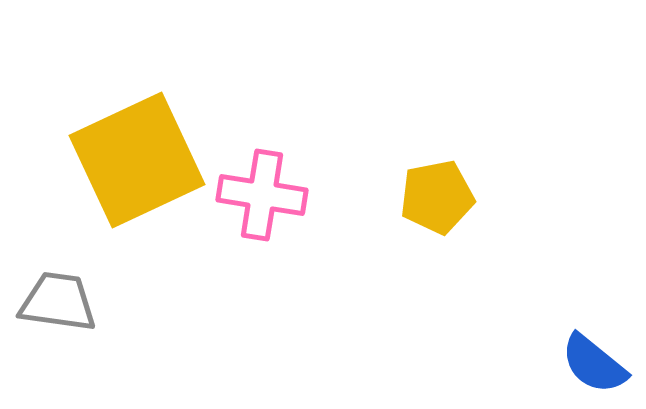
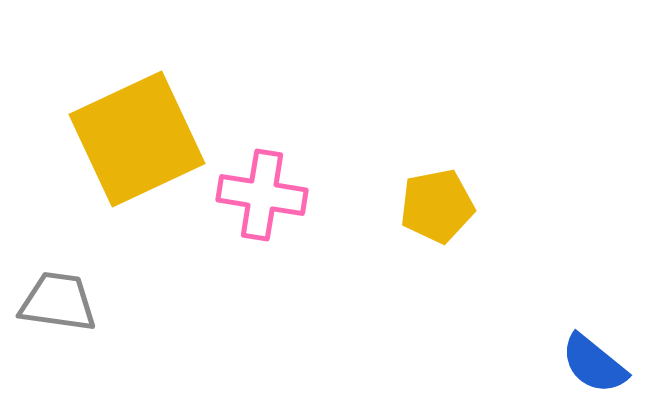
yellow square: moved 21 px up
yellow pentagon: moved 9 px down
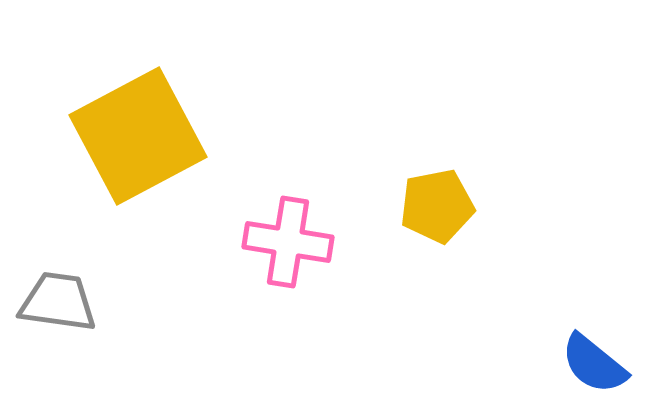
yellow square: moved 1 px right, 3 px up; rotated 3 degrees counterclockwise
pink cross: moved 26 px right, 47 px down
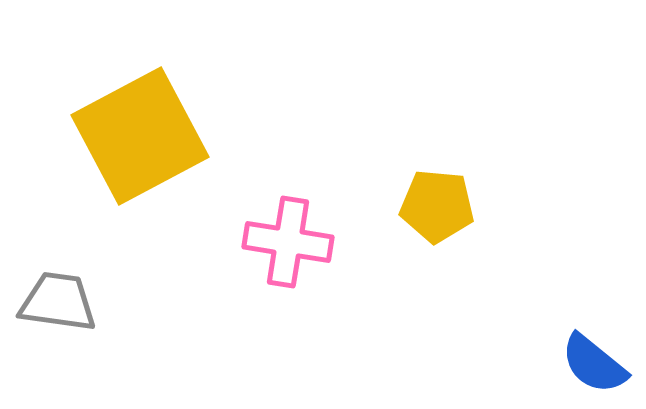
yellow square: moved 2 px right
yellow pentagon: rotated 16 degrees clockwise
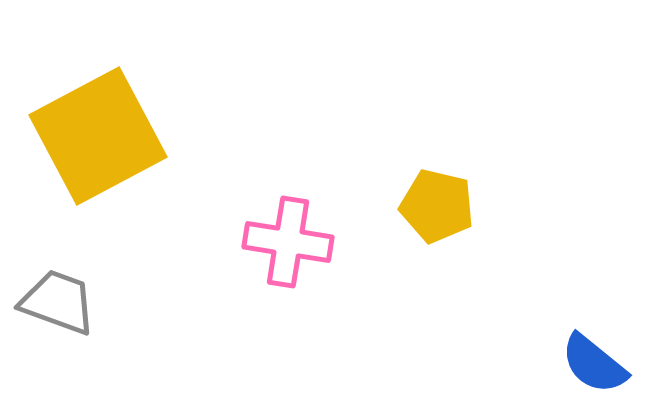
yellow square: moved 42 px left
yellow pentagon: rotated 8 degrees clockwise
gray trapezoid: rotated 12 degrees clockwise
